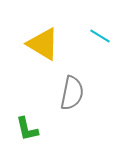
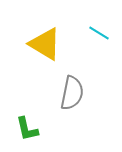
cyan line: moved 1 px left, 3 px up
yellow triangle: moved 2 px right
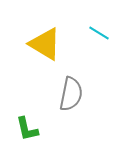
gray semicircle: moved 1 px left, 1 px down
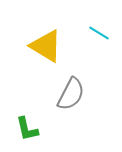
yellow triangle: moved 1 px right, 2 px down
gray semicircle: rotated 16 degrees clockwise
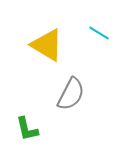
yellow triangle: moved 1 px right, 1 px up
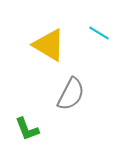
yellow triangle: moved 2 px right
green L-shape: rotated 8 degrees counterclockwise
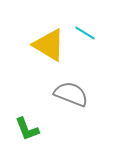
cyan line: moved 14 px left
gray semicircle: rotated 96 degrees counterclockwise
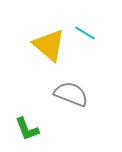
yellow triangle: rotated 9 degrees clockwise
